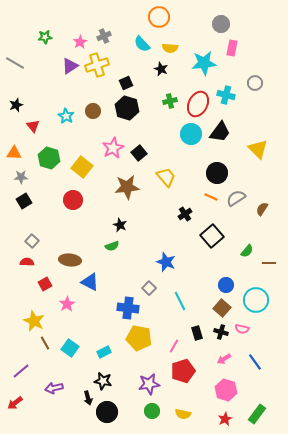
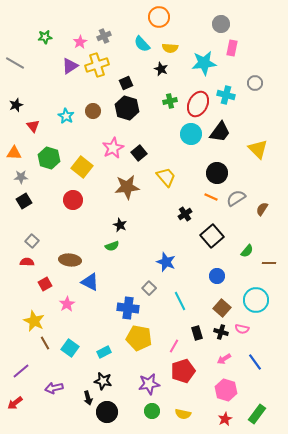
blue circle at (226, 285): moved 9 px left, 9 px up
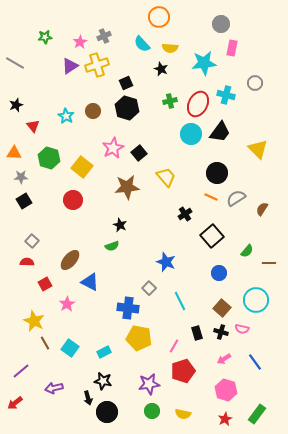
brown ellipse at (70, 260): rotated 55 degrees counterclockwise
blue circle at (217, 276): moved 2 px right, 3 px up
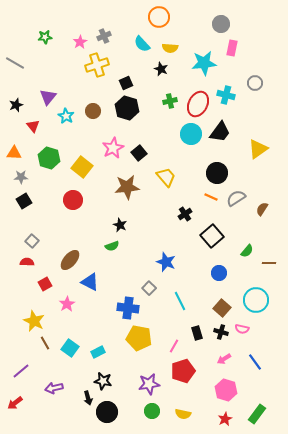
purple triangle at (70, 66): moved 22 px left, 31 px down; rotated 18 degrees counterclockwise
yellow triangle at (258, 149): rotated 40 degrees clockwise
cyan rectangle at (104, 352): moved 6 px left
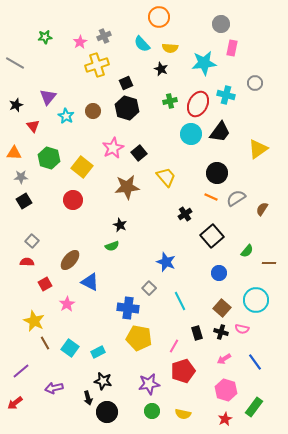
green rectangle at (257, 414): moved 3 px left, 7 px up
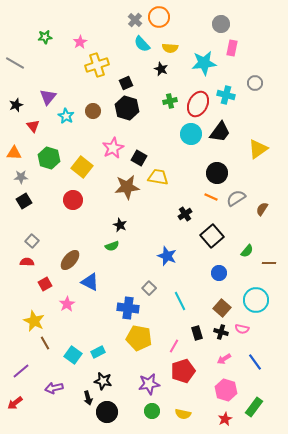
gray cross at (104, 36): moved 31 px right, 16 px up; rotated 24 degrees counterclockwise
black square at (139, 153): moved 5 px down; rotated 21 degrees counterclockwise
yellow trapezoid at (166, 177): moved 8 px left; rotated 40 degrees counterclockwise
blue star at (166, 262): moved 1 px right, 6 px up
cyan square at (70, 348): moved 3 px right, 7 px down
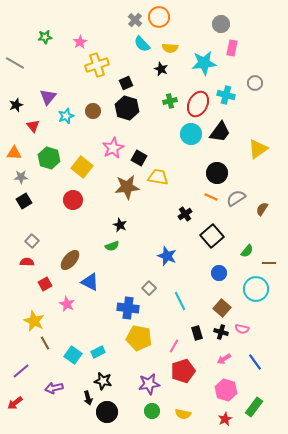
cyan star at (66, 116): rotated 21 degrees clockwise
cyan circle at (256, 300): moved 11 px up
pink star at (67, 304): rotated 14 degrees counterclockwise
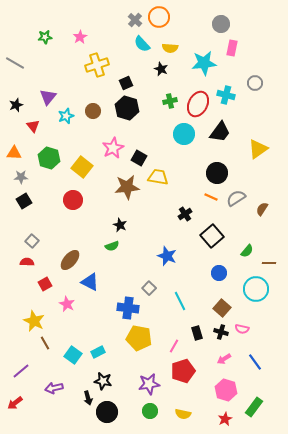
pink star at (80, 42): moved 5 px up
cyan circle at (191, 134): moved 7 px left
green circle at (152, 411): moved 2 px left
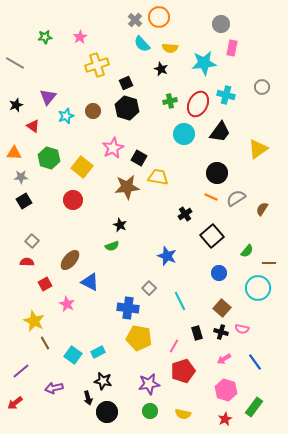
gray circle at (255, 83): moved 7 px right, 4 px down
red triangle at (33, 126): rotated 16 degrees counterclockwise
cyan circle at (256, 289): moved 2 px right, 1 px up
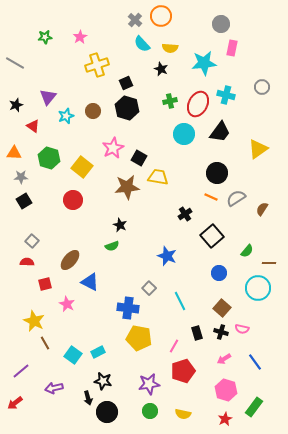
orange circle at (159, 17): moved 2 px right, 1 px up
red square at (45, 284): rotated 16 degrees clockwise
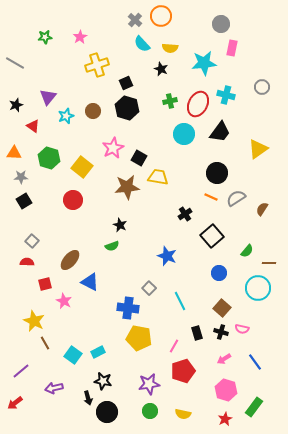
pink star at (67, 304): moved 3 px left, 3 px up
